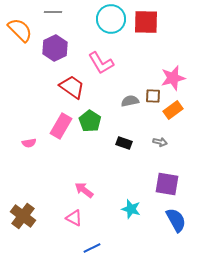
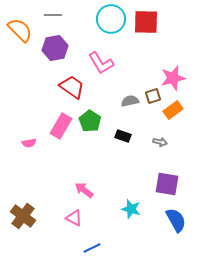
gray line: moved 3 px down
purple hexagon: rotated 15 degrees clockwise
brown square: rotated 21 degrees counterclockwise
black rectangle: moved 1 px left, 7 px up
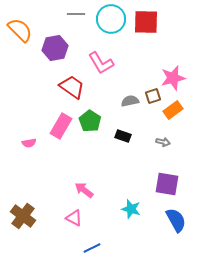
gray line: moved 23 px right, 1 px up
gray arrow: moved 3 px right
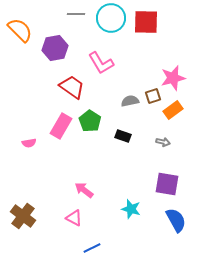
cyan circle: moved 1 px up
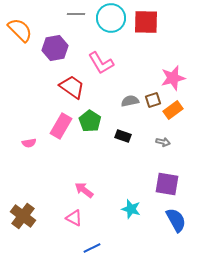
brown square: moved 4 px down
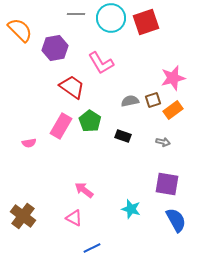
red square: rotated 20 degrees counterclockwise
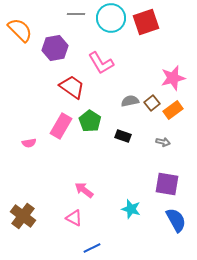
brown square: moved 1 px left, 3 px down; rotated 21 degrees counterclockwise
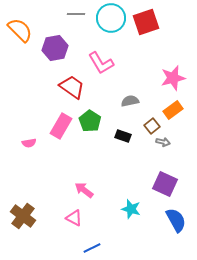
brown square: moved 23 px down
purple square: moved 2 px left; rotated 15 degrees clockwise
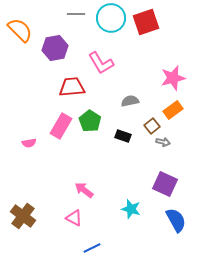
red trapezoid: rotated 40 degrees counterclockwise
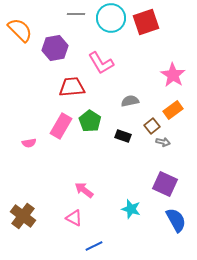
pink star: moved 3 px up; rotated 25 degrees counterclockwise
blue line: moved 2 px right, 2 px up
